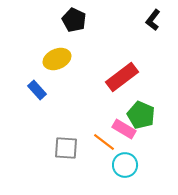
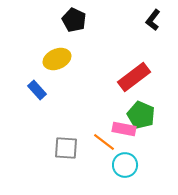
red rectangle: moved 12 px right
pink rectangle: rotated 20 degrees counterclockwise
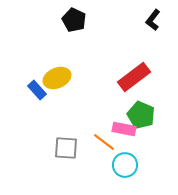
yellow ellipse: moved 19 px down
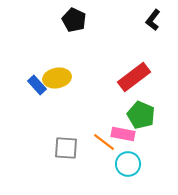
yellow ellipse: rotated 12 degrees clockwise
blue rectangle: moved 5 px up
pink rectangle: moved 1 px left, 5 px down
cyan circle: moved 3 px right, 1 px up
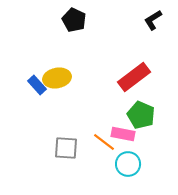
black L-shape: rotated 20 degrees clockwise
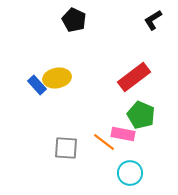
cyan circle: moved 2 px right, 9 px down
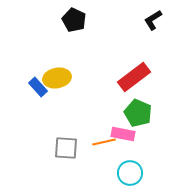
blue rectangle: moved 1 px right, 2 px down
green pentagon: moved 3 px left, 2 px up
orange line: rotated 50 degrees counterclockwise
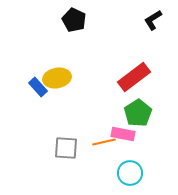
green pentagon: rotated 16 degrees clockwise
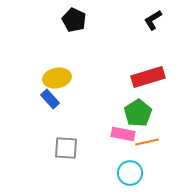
red rectangle: moved 14 px right; rotated 20 degrees clockwise
blue rectangle: moved 12 px right, 12 px down
orange line: moved 43 px right
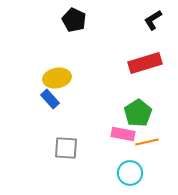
red rectangle: moved 3 px left, 14 px up
